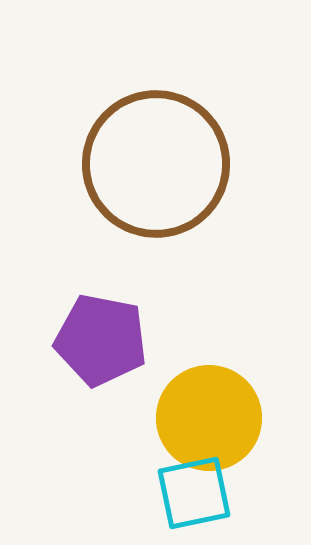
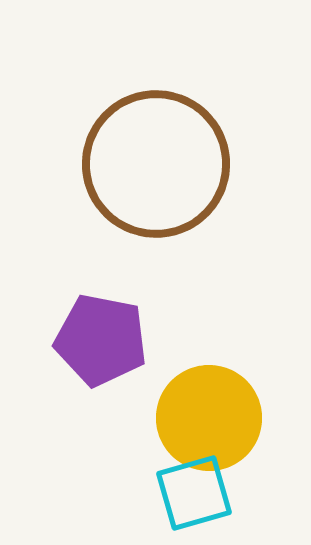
cyan square: rotated 4 degrees counterclockwise
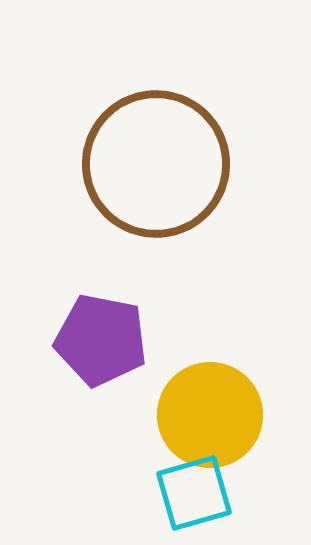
yellow circle: moved 1 px right, 3 px up
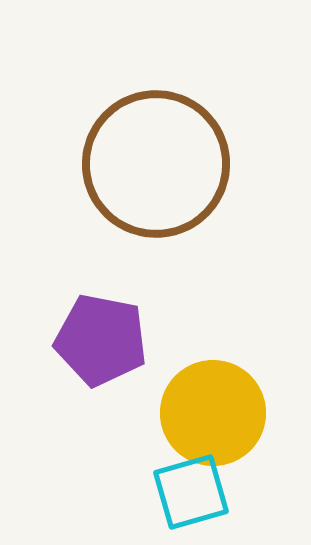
yellow circle: moved 3 px right, 2 px up
cyan square: moved 3 px left, 1 px up
